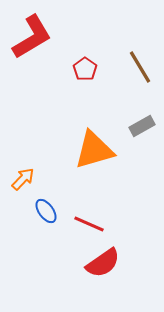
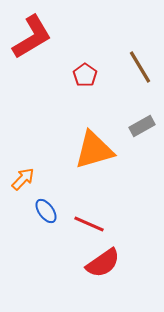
red pentagon: moved 6 px down
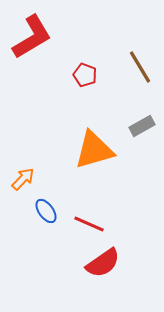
red pentagon: rotated 15 degrees counterclockwise
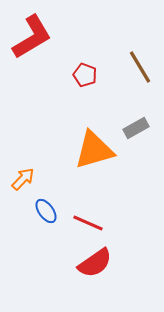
gray rectangle: moved 6 px left, 2 px down
red line: moved 1 px left, 1 px up
red semicircle: moved 8 px left
